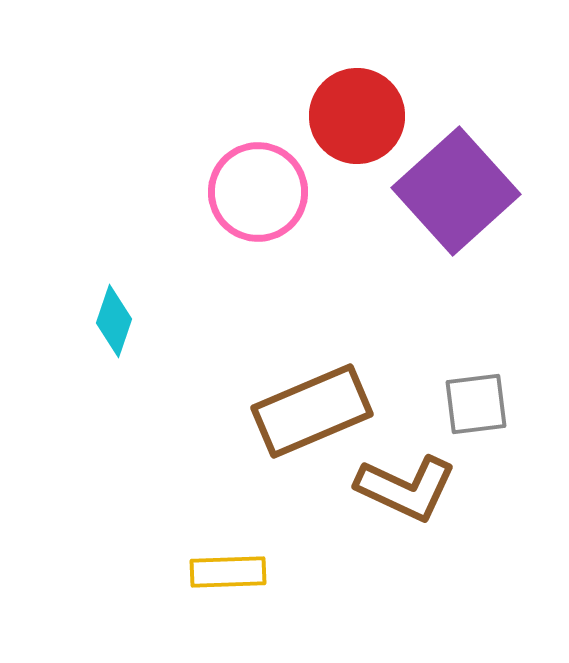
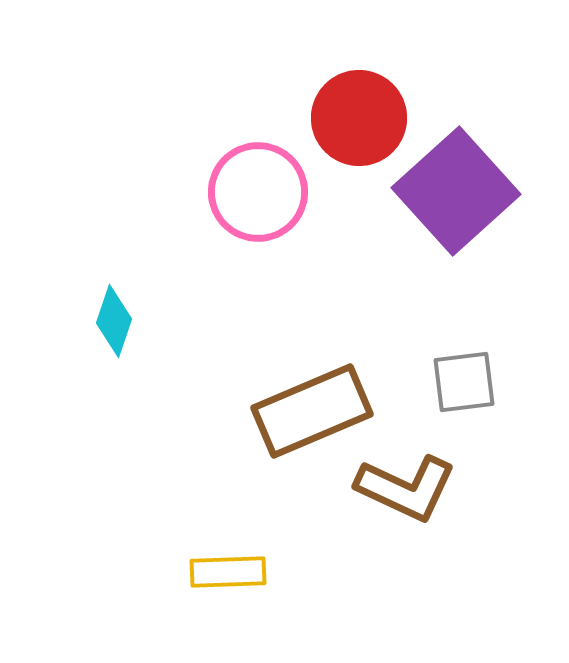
red circle: moved 2 px right, 2 px down
gray square: moved 12 px left, 22 px up
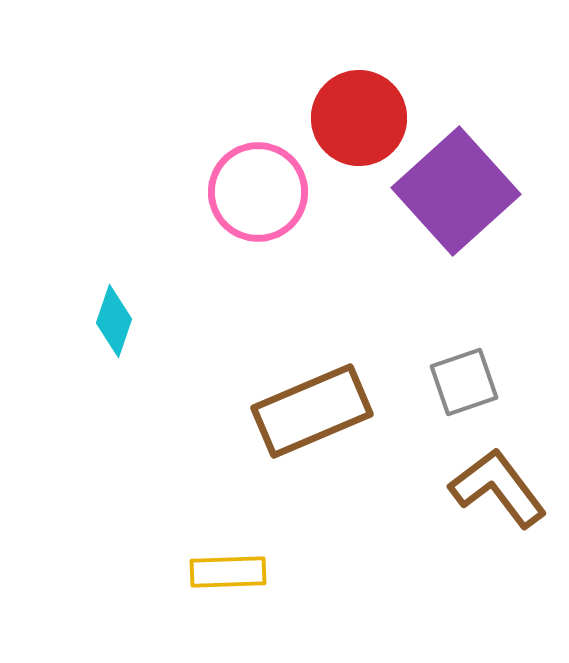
gray square: rotated 12 degrees counterclockwise
brown L-shape: moved 92 px right; rotated 152 degrees counterclockwise
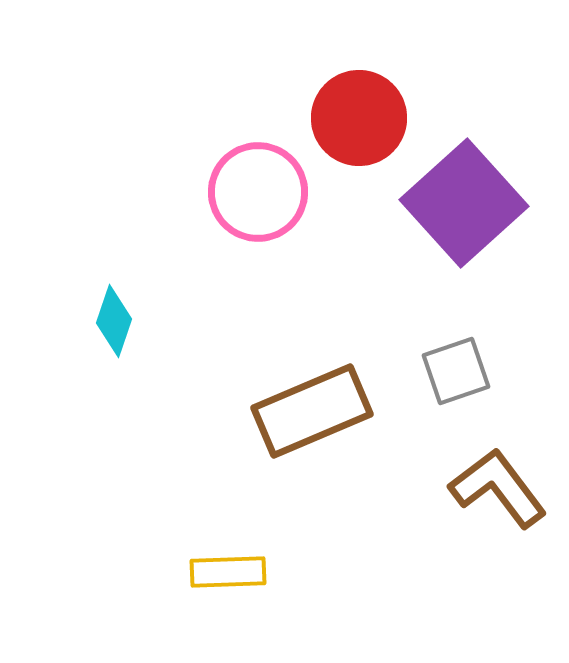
purple square: moved 8 px right, 12 px down
gray square: moved 8 px left, 11 px up
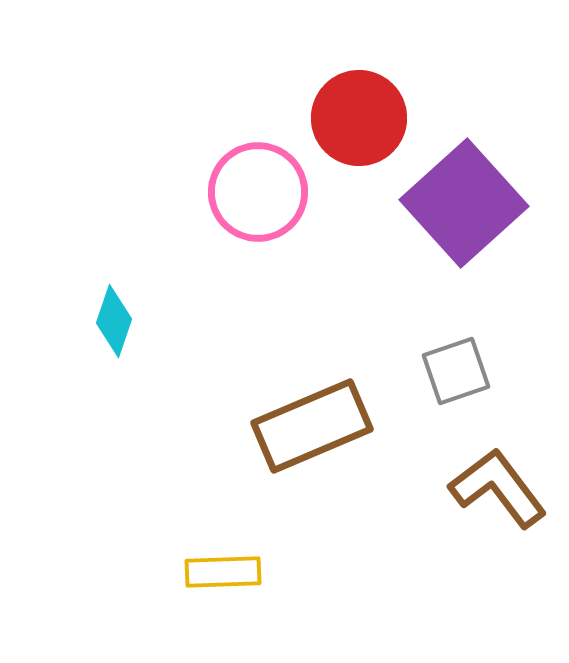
brown rectangle: moved 15 px down
yellow rectangle: moved 5 px left
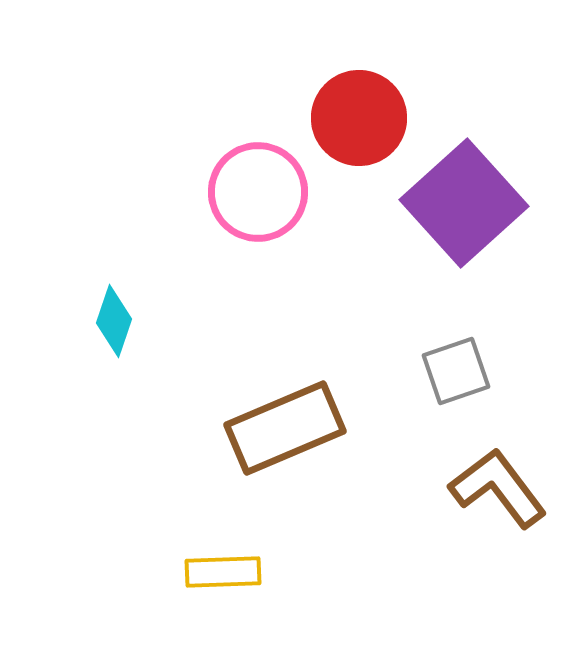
brown rectangle: moved 27 px left, 2 px down
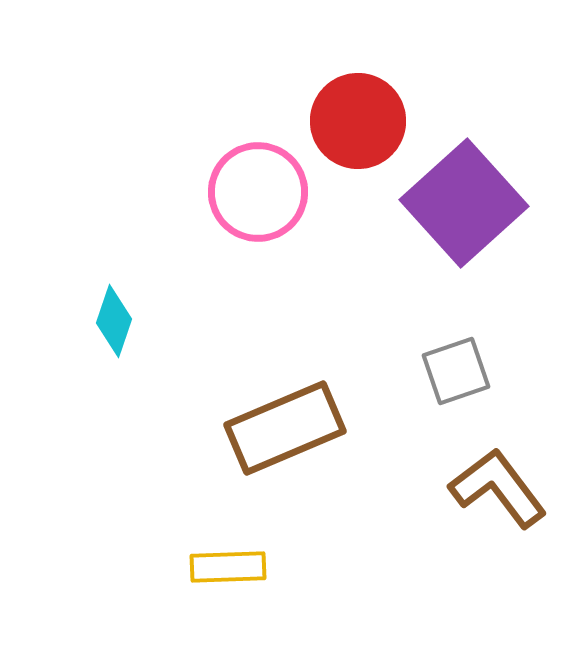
red circle: moved 1 px left, 3 px down
yellow rectangle: moved 5 px right, 5 px up
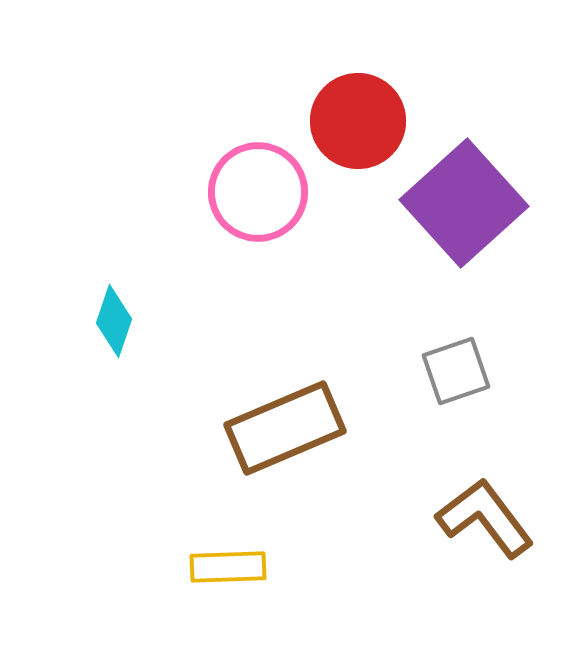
brown L-shape: moved 13 px left, 30 px down
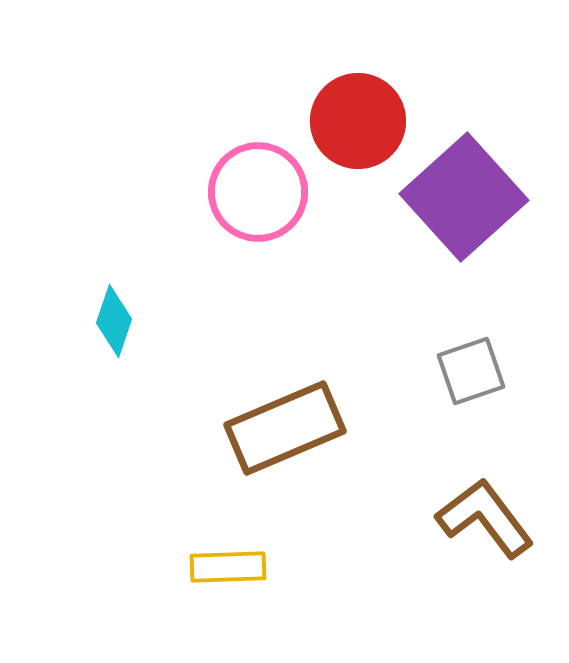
purple square: moved 6 px up
gray square: moved 15 px right
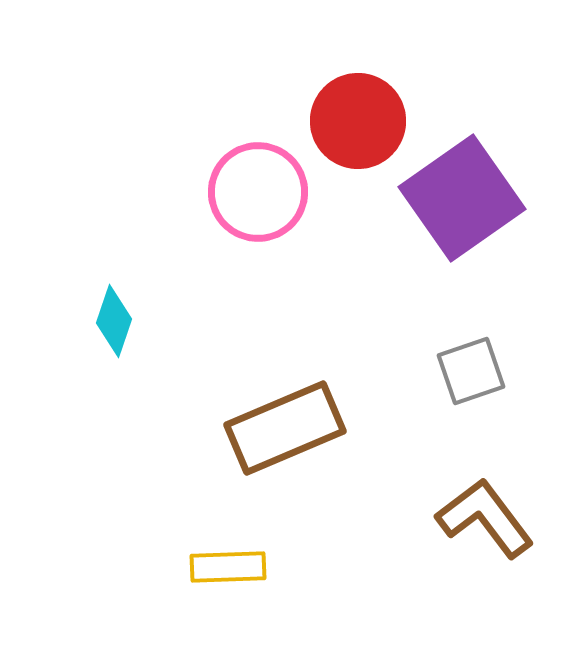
purple square: moved 2 px left, 1 px down; rotated 7 degrees clockwise
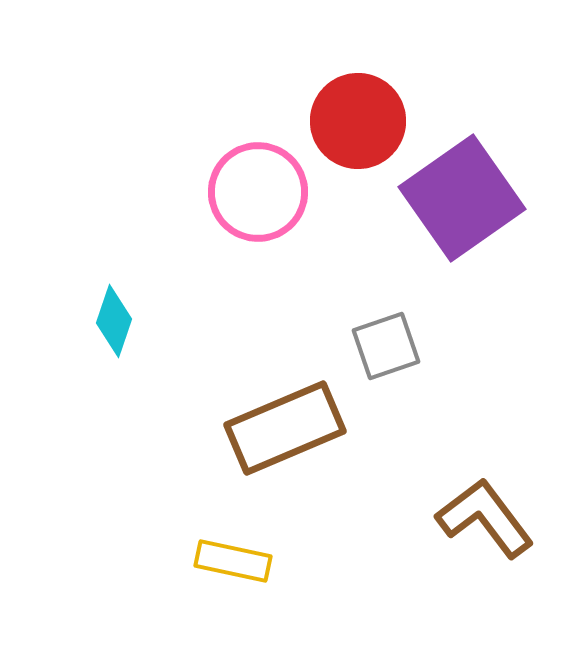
gray square: moved 85 px left, 25 px up
yellow rectangle: moved 5 px right, 6 px up; rotated 14 degrees clockwise
